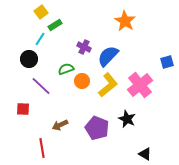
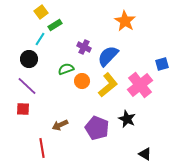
blue square: moved 5 px left, 2 px down
purple line: moved 14 px left
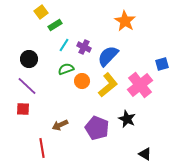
cyan line: moved 24 px right, 6 px down
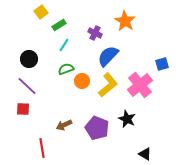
green rectangle: moved 4 px right
purple cross: moved 11 px right, 14 px up
brown arrow: moved 4 px right
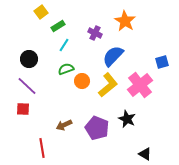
green rectangle: moved 1 px left, 1 px down
blue semicircle: moved 5 px right
blue square: moved 2 px up
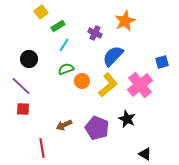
orange star: rotated 15 degrees clockwise
purple line: moved 6 px left
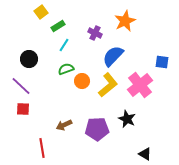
blue square: rotated 24 degrees clockwise
purple pentagon: moved 1 px down; rotated 25 degrees counterclockwise
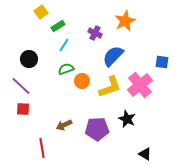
yellow L-shape: moved 2 px right, 2 px down; rotated 20 degrees clockwise
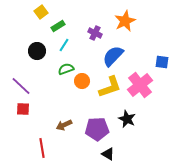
black circle: moved 8 px right, 8 px up
black triangle: moved 37 px left
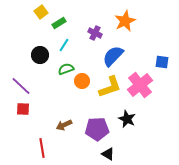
green rectangle: moved 1 px right, 3 px up
black circle: moved 3 px right, 4 px down
